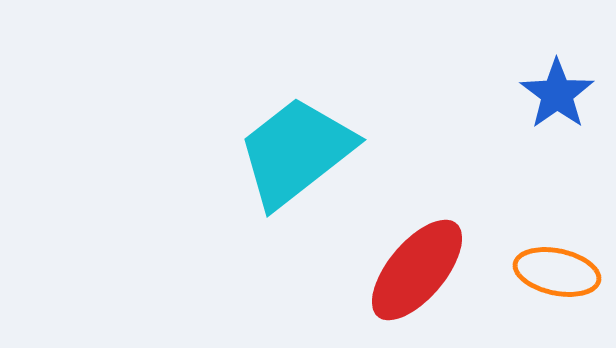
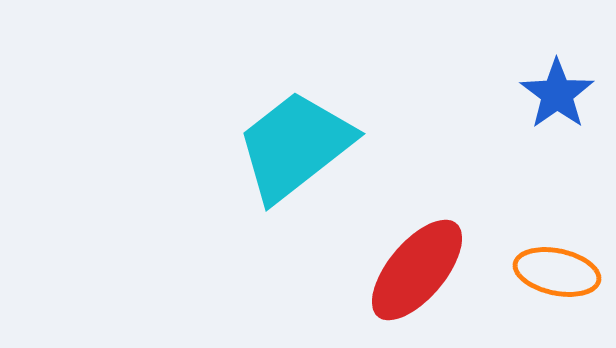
cyan trapezoid: moved 1 px left, 6 px up
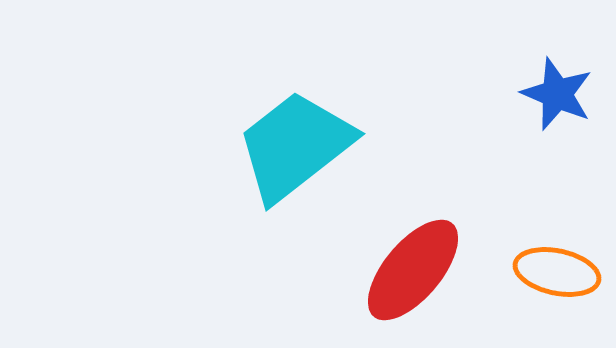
blue star: rotated 14 degrees counterclockwise
red ellipse: moved 4 px left
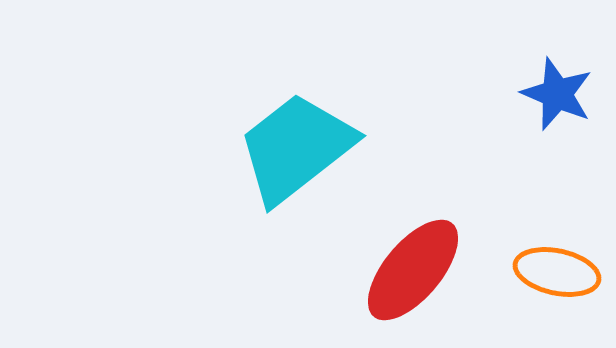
cyan trapezoid: moved 1 px right, 2 px down
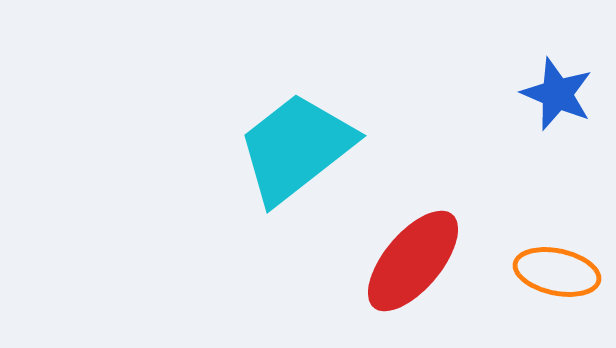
red ellipse: moved 9 px up
